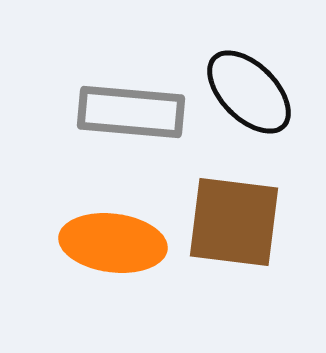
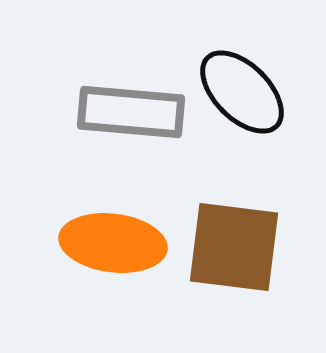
black ellipse: moved 7 px left
brown square: moved 25 px down
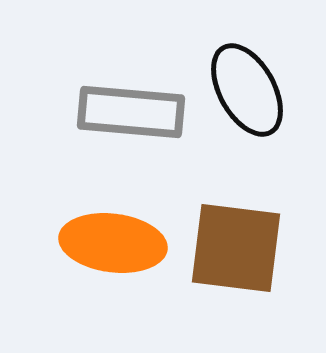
black ellipse: moved 5 px right, 2 px up; rotated 16 degrees clockwise
brown square: moved 2 px right, 1 px down
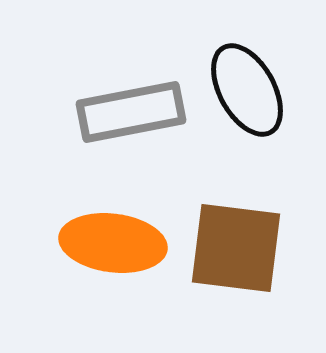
gray rectangle: rotated 16 degrees counterclockwise
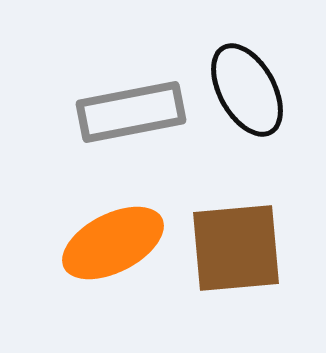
orange ellipse: rotated 34 degrees counterclockwise
brown square: rotated 12 degrees counterclockwise
